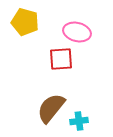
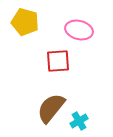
pink ellipse: moved 2 px right, 2 px up
red square: moved 3 px left, 2 px down
cyan cross: rotated 24 degrees counterclockwise
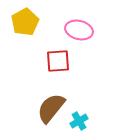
yellow pentagon: rotated 28 degrees clockwise
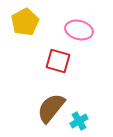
red square: rotated 20 degrees clockwise
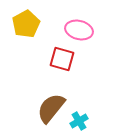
yellow pentagon: moved 1 px right, 2 px down
red square: moved 4 px right, 2 px up
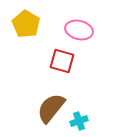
yellow pentagon: rotated 12 degrees counterclockwise
red square: moved 2 px down
cyan cross: rotated 12 degrees clockwise
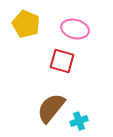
yellow pentagon: rotated 8 degrees counterclockwise
pink ellipse: moved 4 px left, 1 px up
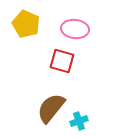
pink ellipse: rotated 8 degrees counterclockwise
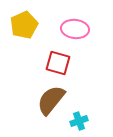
yellow pentagon: moved 2 px left, 1 px down; rotated 24 degrees clockwise
red square: moved 4 px left, 2 px down
brown semicircle: moved 8 px up
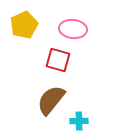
pink ellipse: moved 2 px left
red square: moved 3 px up
cyan cross: rotated 18 degrees clockwise
